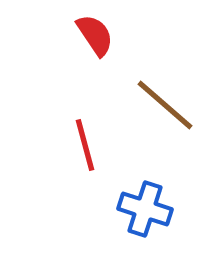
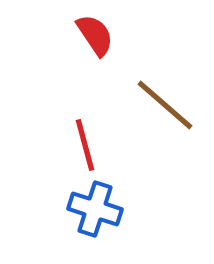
blue cross: moved 50 px left
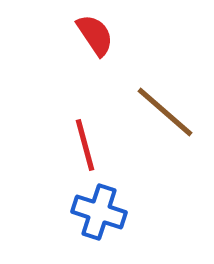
brown line: moved 7 px down
blue cross: moved 4 px right, 3 px down
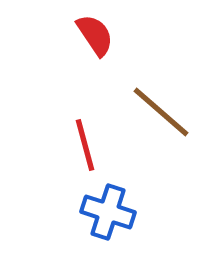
brown line: moved 4 px left
blue cross: moved 9 px right
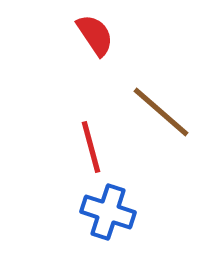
red line: moved 6 px right, 2 px down
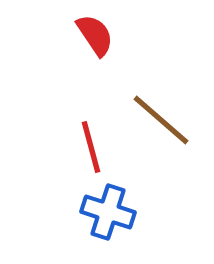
brown line: moved 8 px down
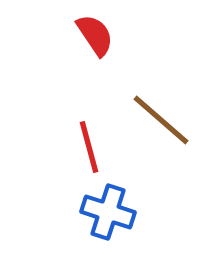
red line: moved 2 px left
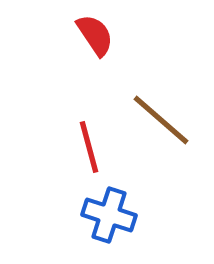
blue cross: moved 1 px right, 3 px down
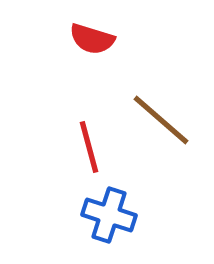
red semicircle: moved 3 px left, 4 px down; rotated 141 degrees clockwise
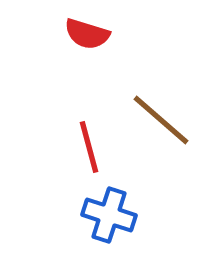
red semicircle: moved 5 px left, 5 px up
